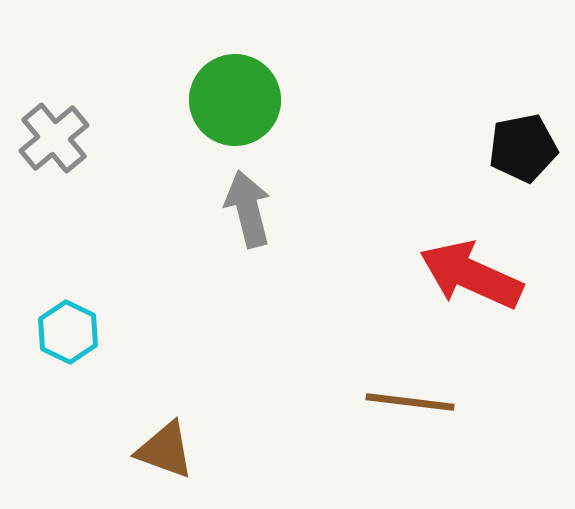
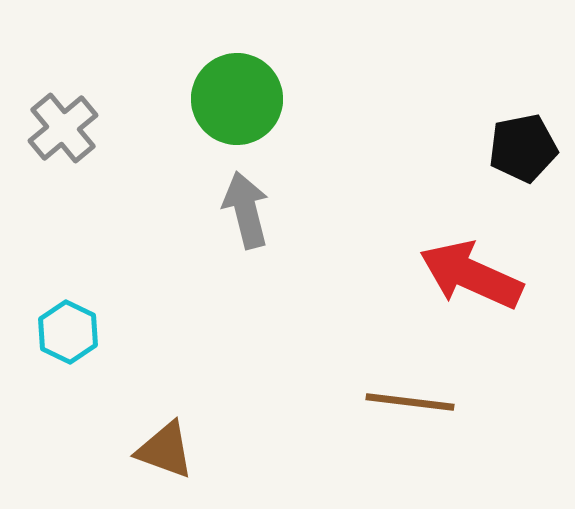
green circle: moved 2 px right, 1 px up
gray cross: moved 9 px right, 10 px up
gray arrow: moved 2 px left, 1 px down
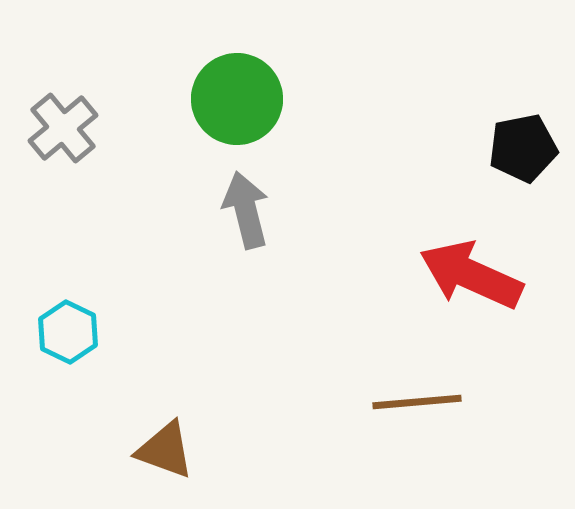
brown line: moved 7 px right; rotated 12 degrees counterclockwise
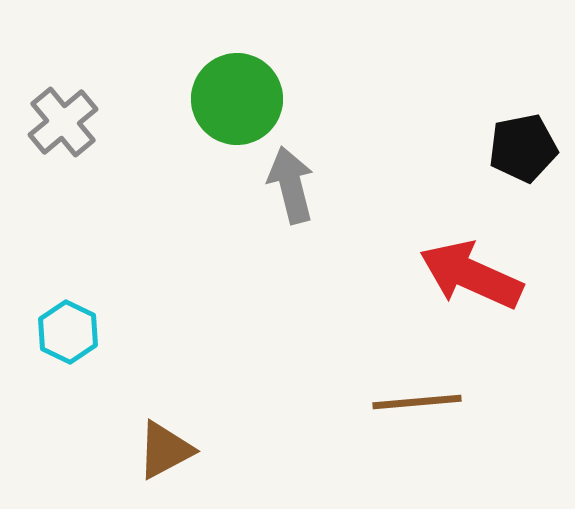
gray cross: moved 6 px up
gray arrow: moved 45 px right, 25 px up
brown triangle: rotated 48 degrees counterclockwise
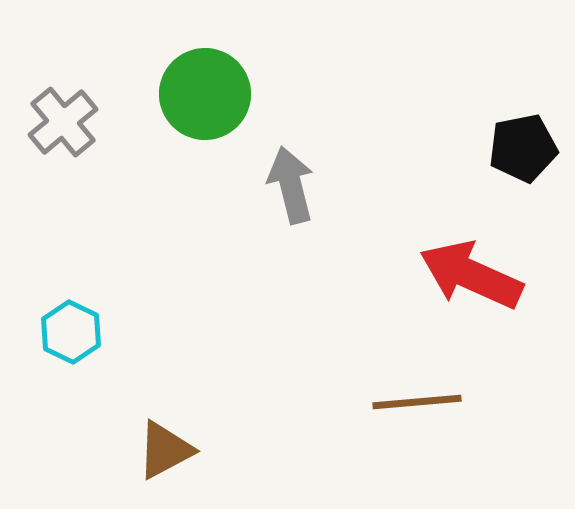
green circle: moved 32 px left, 5 px up
cyan hexagon: moved 3 px right
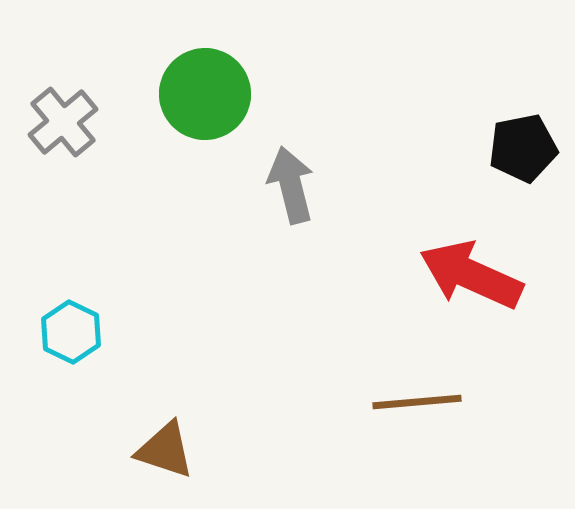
brown triangle: rotated 46 degrees clockwise
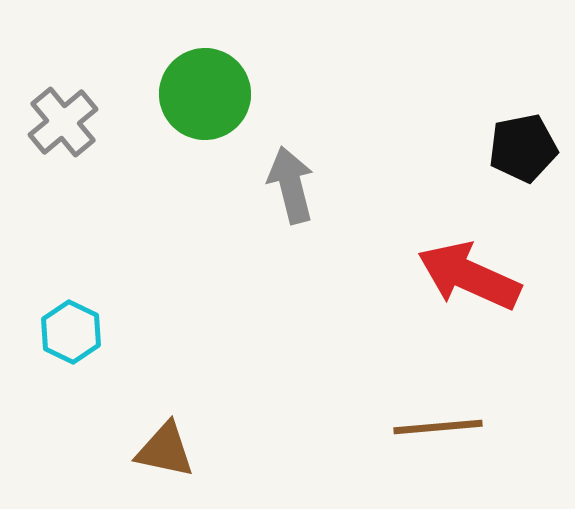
red arrow: moved 2 px left, 1 px down
brown line: moved 21 px right, 25 px down
brown triangle: rotated 6 degrees counterclockwise
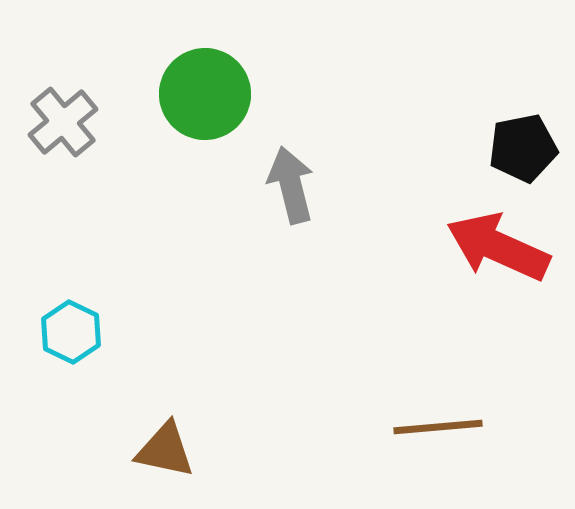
red arrow: moved 29 px right, 29 px up
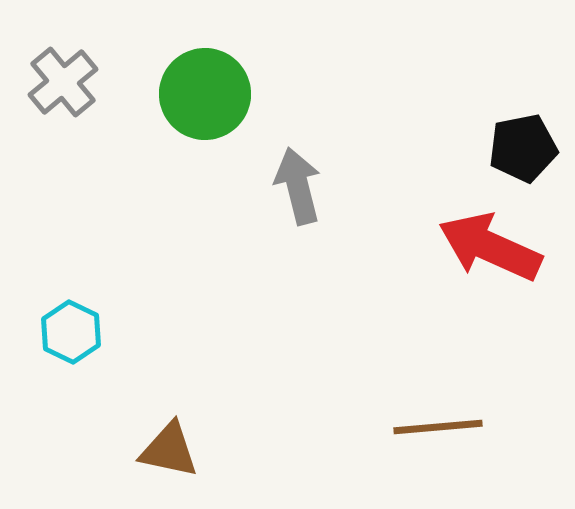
gray cross: moved 40 px up
gray arrow: moved 7 px right, 1 px down
red arrow: moved 8 px left
brown triangle: moved 4 px right
